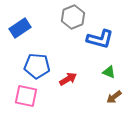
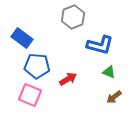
blue rectangle: moved 2 px right, 10 px down; rotated 70 degrees clockwise
blue L-shape: moved 6 px down
pink square: moved 4 px right, 1 px up; rotated 10 degrees clockwise
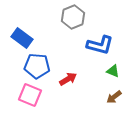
green triangle: moved 4 px right, 1 px up
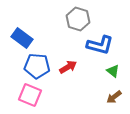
gray hexagon: moved 5 px right, 2 px down; rotated 20 degrees counterclockwise
green triangle: rotated 16 degrees clockwise
red arrow: moved 12 px up
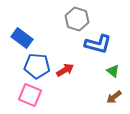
gray hexagon: moved 1 px left
blue L-shape: moved 2 px left, 1 px up
red arrow: moved 3 px left, 3 px down
